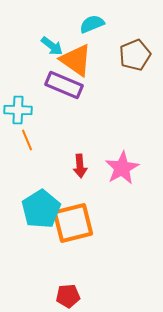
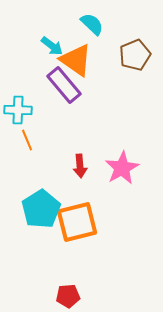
cyan semicircle: rotated 65 degrees clockwise
purple rectangle: rotated 27 degrees clockwise
orange square: moved 4 px right, 1 px up
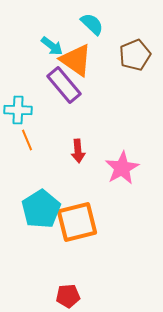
red arrow: moved 2 px left, 15 px up
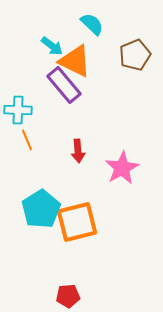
orange triangle: moved 1 px left, 1 px down; rotated 9 degrees counterclockwise
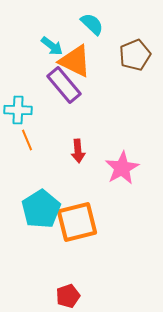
red pentagon: rotated 15 degrees counterclockwise
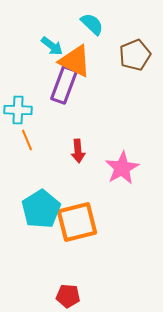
purple rectangle: rotated 60 degrees clockwise
red pentagon: rotated 25 degrees clockwise
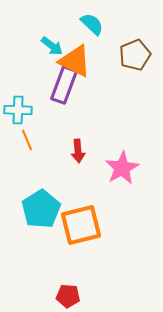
orange square: moved 4 px right, 3 px down
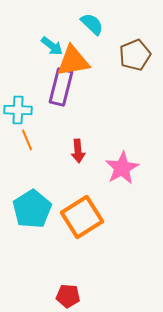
orange triangle: moved 2 px left; rotated 36 degrees counterclockwise
purple rectangle: moved 3 px left, 2 px down; rotated 6 degrees counterclockwise
cyan pentagon: moved 9 px left
orange square: moved 1 px right, 8 px up; rotated 18 degrees counterclockwise
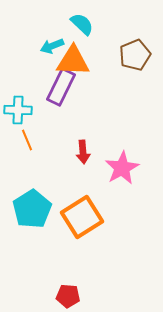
cyan semicircle: moved 10 px left
cyan arrow: rotated 120 degrees clockwise
orange triangle: rotated 12 degrees clockwise
purple rectangle: rotated 12 degrees clockwise
red arrow: moved 5 px right, 1 px down
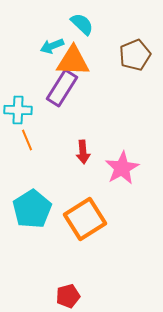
purple rectangle: moved 1 px right, 1 px down; rotated 6 degrees clockwise
orange square: moved 3 px right, 2 px down
red pentagon: rotated 20 degrees counterclockwise
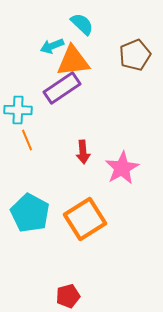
orange triangle: rotated 9 degrees counterclockwise
purple rectangle: rotated 24 degrees clockwise
cyan pentagon: moved 2 px left, 4 px down; rotated 12 degrees counterclockwise
